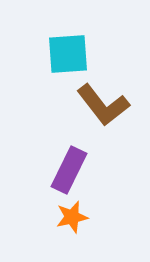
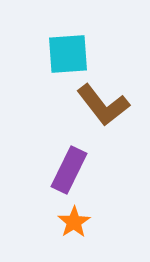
orange star: moved 2 px right, 5 px down; rotated 20 degrees counterclockwise
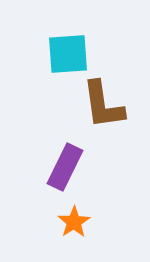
brown L-shape: rotated 30 degrees clockwise
purple rectangle: moved 4 px left, 3 px up
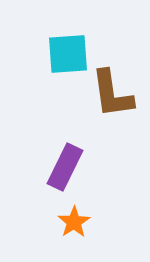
brown L-shape: moved 9 px right, 11 px up
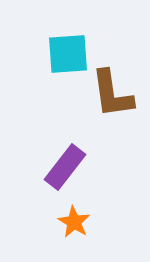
purple rectangle: rotated 12 degrees clockwise
orange star: rotated 8 degrees counterclockwise
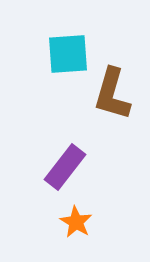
brown L-shape: rotated 24 degrees clockwise
orange star: moved 2 px right
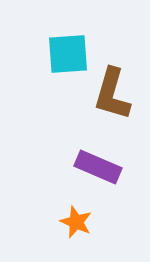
purple rectangle: moved 33 px right; rotated 75 degrees clockwise
orange star: rotated 8 degrees counterclockwise
